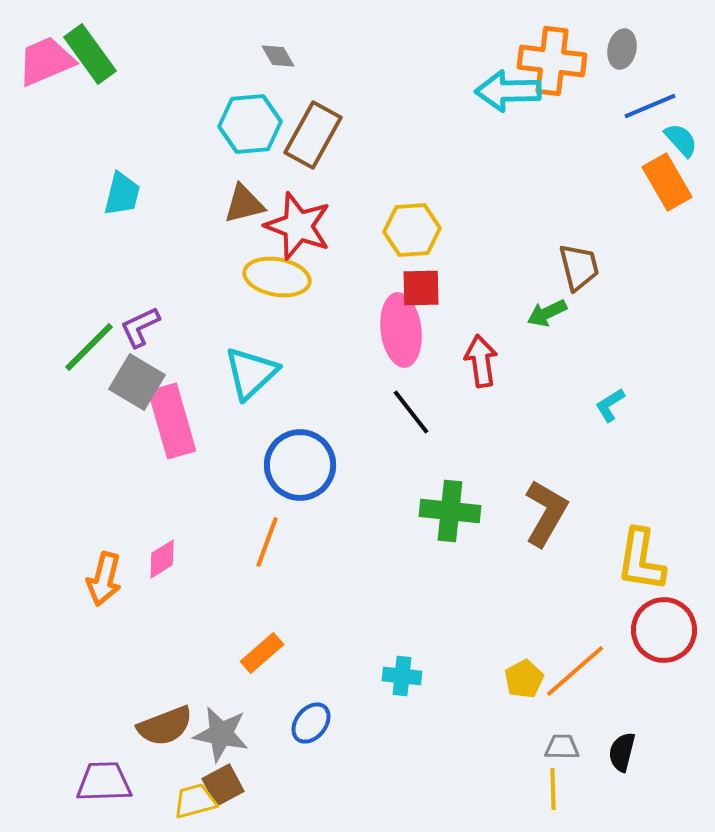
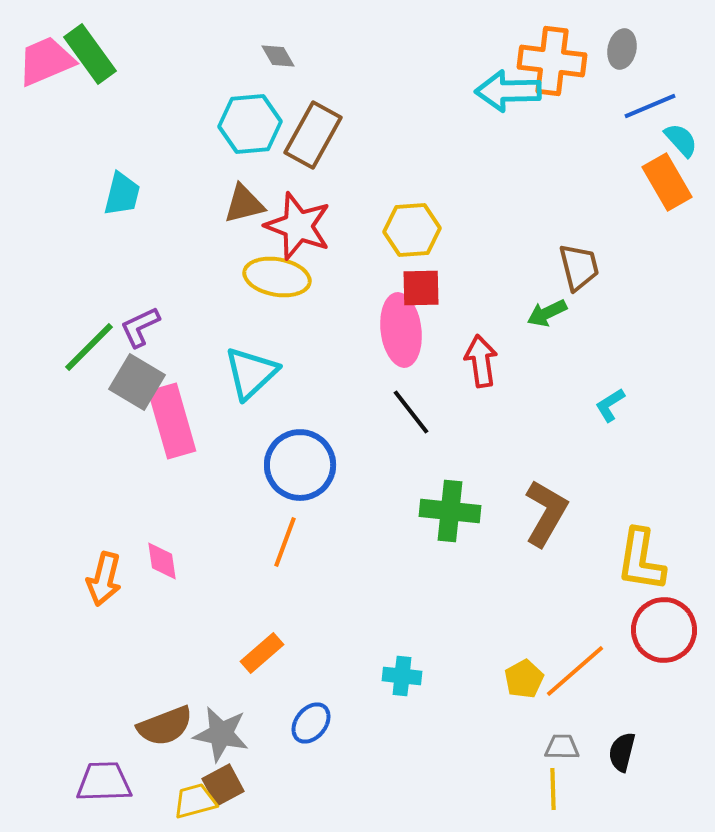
orange line at (267, 542): moved 18 px right
pink diamond at (162, 559): moved 2 px down; rotated 66 degrees counterclockwise
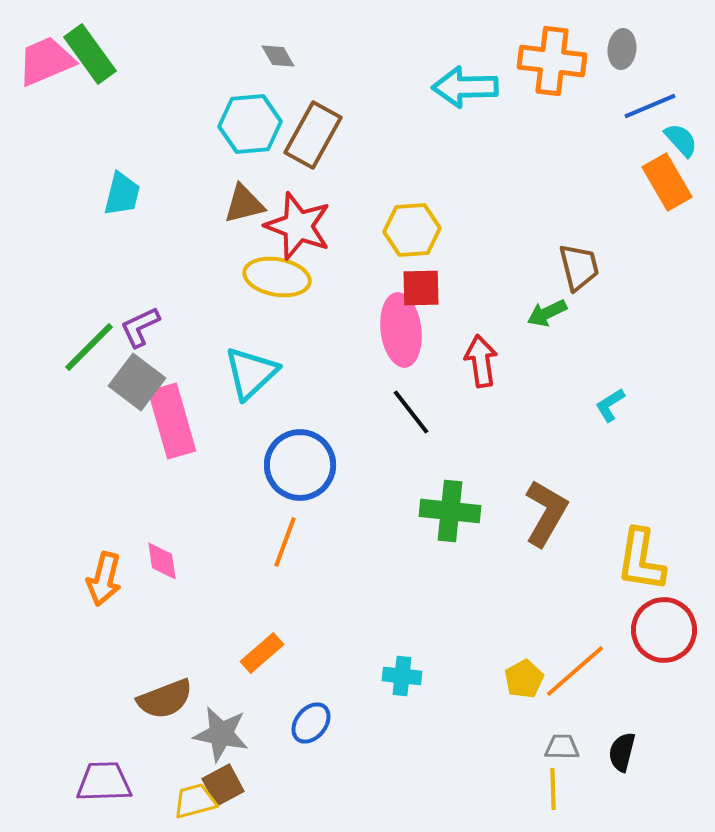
gray ellipse at (622, 49): rotated 6 degrees counterclockwise
cyan arrow at (508, 91): moved 43 px left, 4 px up
gray square at (137, 382): rotated 6 degrees clockwise
brown semicircle at (165, 726): moved 27 px up
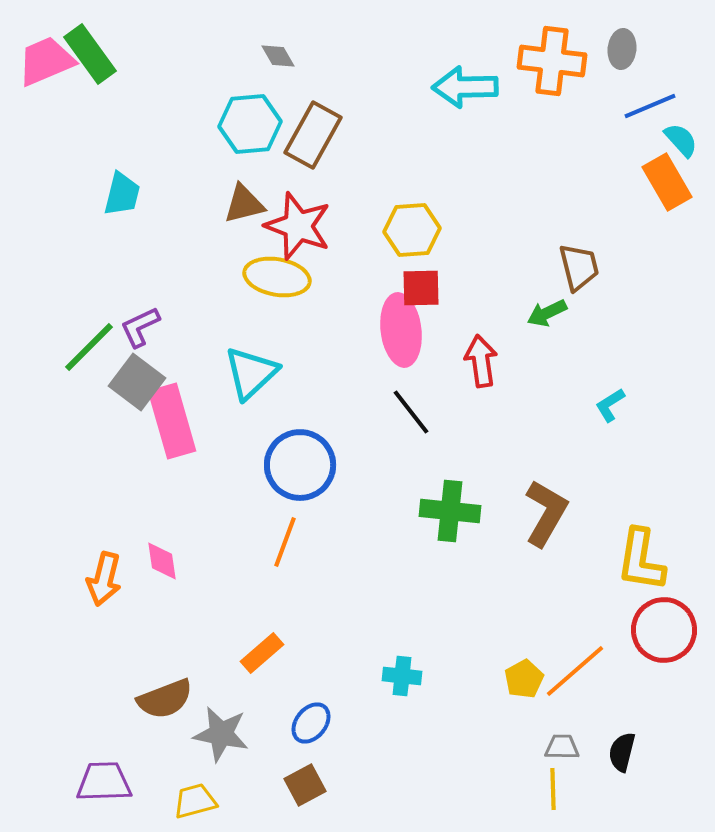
brown square at (223, 785): moved 82 px right
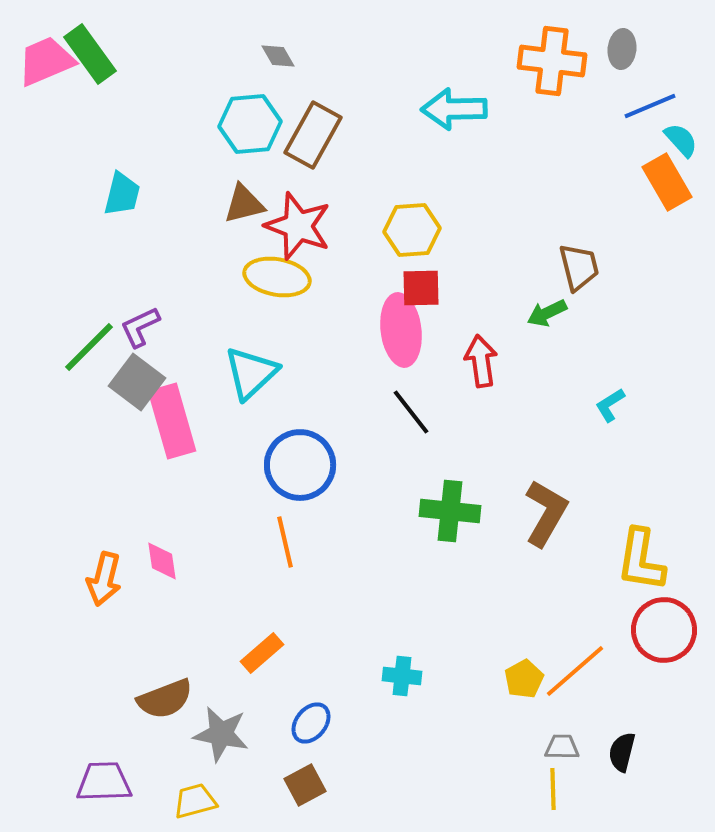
cyan arrow at (465, 87): moved 11 px left, 22 px down
orange line at (285, 542): rotated 33 degrees counterclockwise
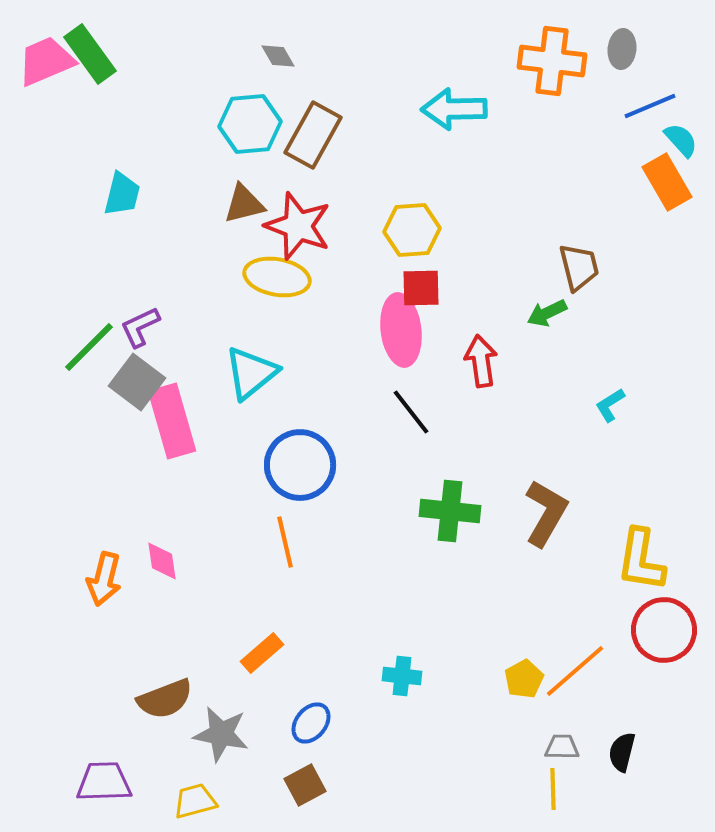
cyan triangle at (251, 373): rotated 4 degrees clockwise
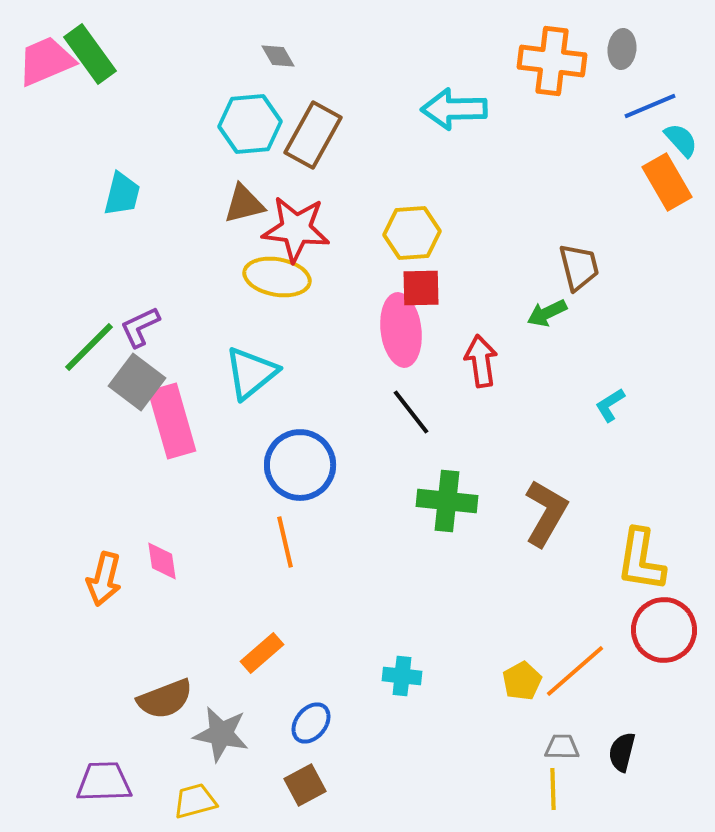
red star at (298, 226): moved 2 px left, 3 px down; rotated 14 degrees counterclockwise
yellow hexagon at (412, 230): moved 3 px down
green cross at (450, 511): moved 3 px left, 10 px up
yellow pentagon at (524, 679): moved 2 px left, 2 px down
